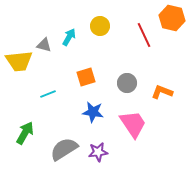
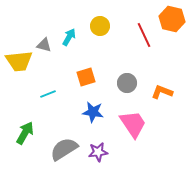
orange hexagon: moved 1 px down
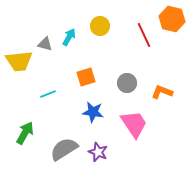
gray triangle: moved 1 px right, 1 px up
pink trapezoid: moved 1 px right
purple star: rotated 30 degrees clockwise
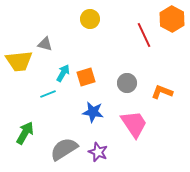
orange hexagon: rotated 15 degrees clockwise
yellow circle: moved 10 px left, 7 px up
cyan arrow: moved 6 px left, 36 px down
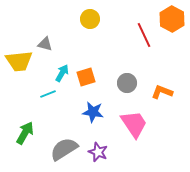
cyan arrow: moved 1 px left
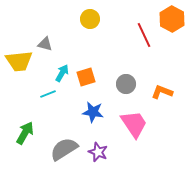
gray circle: moved 1 px left, 1 px down
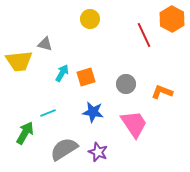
cyan line: moved 19 px down
